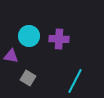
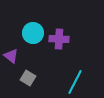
cyan circle: moved 4 px right, 3 px up
purple triangle: rotated 28 degrees clockwise
cyan line: moved 1 px down
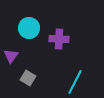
cyan circle: moved 4 px left, 5 px up
purple triangle: rotated 28 degrees clockwise
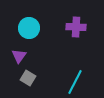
purple cross: moved 17 px right, 12 px up
purple triangle: moved 8 px right
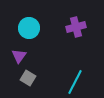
purple cross: rotated 18 degrees counterclockwise
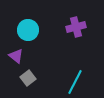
cyan circle: moved 1 px left, 2 px down
purple triangle: moved 3 px left; rotated 28 degrees counterclockwise
gray square: rotated 21 degrees clockwise
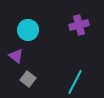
purple cross: moved 3 px right, 2 px up
gray square: moved 1 px down; rotated 14 degrees counterclockwise
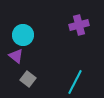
cyan circle: moved 5 px left, 5 px down
